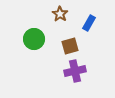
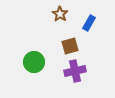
green circle: moved 23 px down
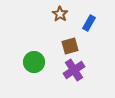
purple cross: moved 1 px left, 1 px up; rotated 20 degrees counterclockwise
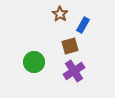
blue rectangle: moved 6 px left, 2 px down
purple cross: moved 1 px down
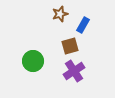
brown star: rotated 21 degrees clockwise
green circle: moved 1 px left, 1 px up
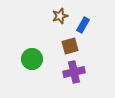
brown star: moved 2 px down
green circle: moved 1 px left, 2 px up
purple cross: moved 1 px down; rotated 20 degrees clockwise
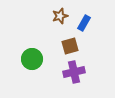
blue rectangle: moved 1 px right, 2 px up
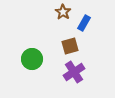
brown star: moved 3 px right, 4 px up; rotated 21 degrees counterclockwise
purple cross: rotated 20 degrees counterclockwise
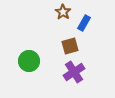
green circle: moved 3 px left, 2 px down
